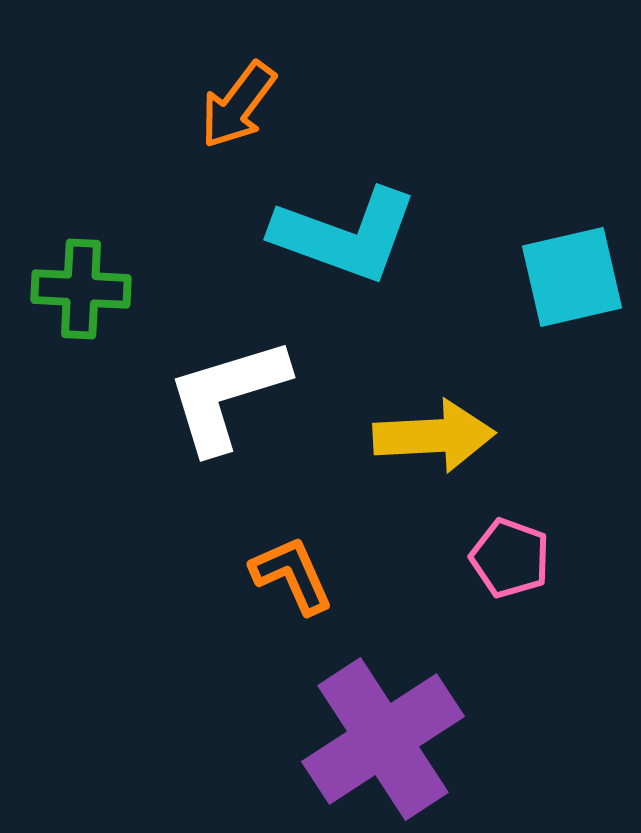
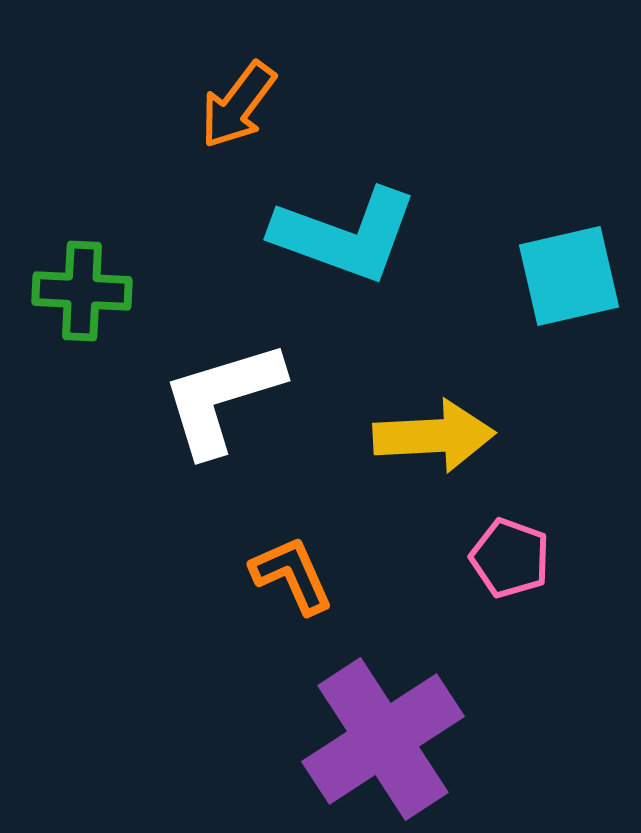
cyan square: moved 3 px left, 1 px up
green cross: moved 1 px right, 2 px down
white L-shape: moved 5 px left, 3 px down
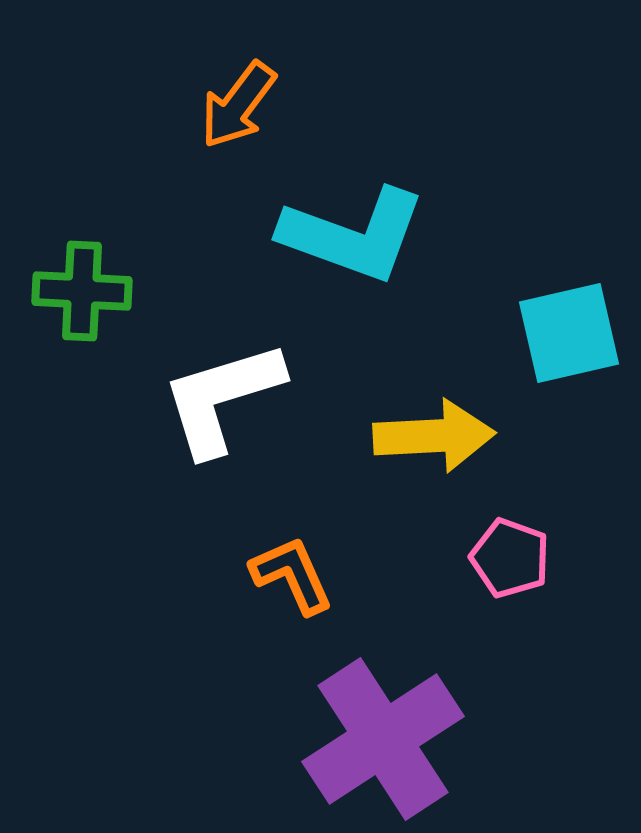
cyan L-shape: moved 8 px right
cyan square: moved 57 px down
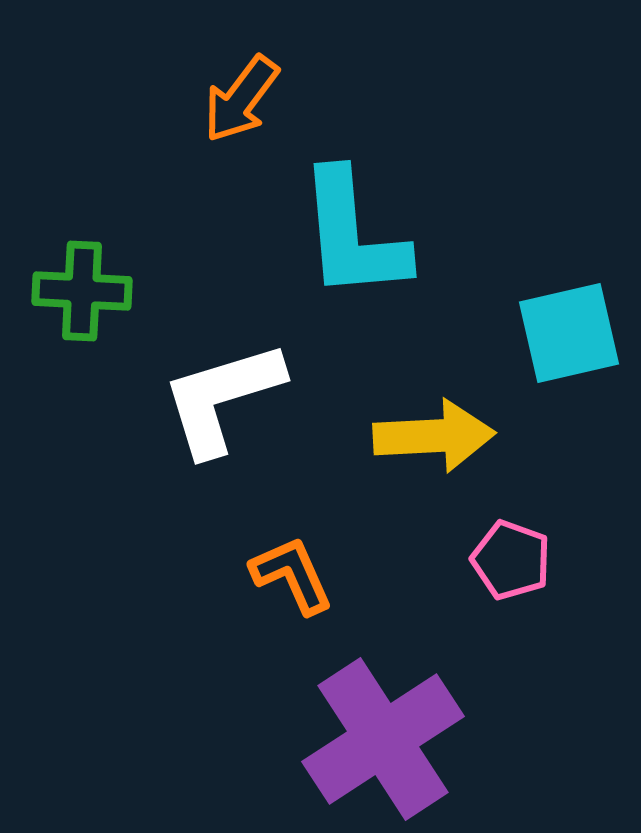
orange arrow: moved 3 px right, 6 px up
cyan L-shape: rotated 65 degrees clockwise
pink pentagon: moved 1 px right, 2 px down
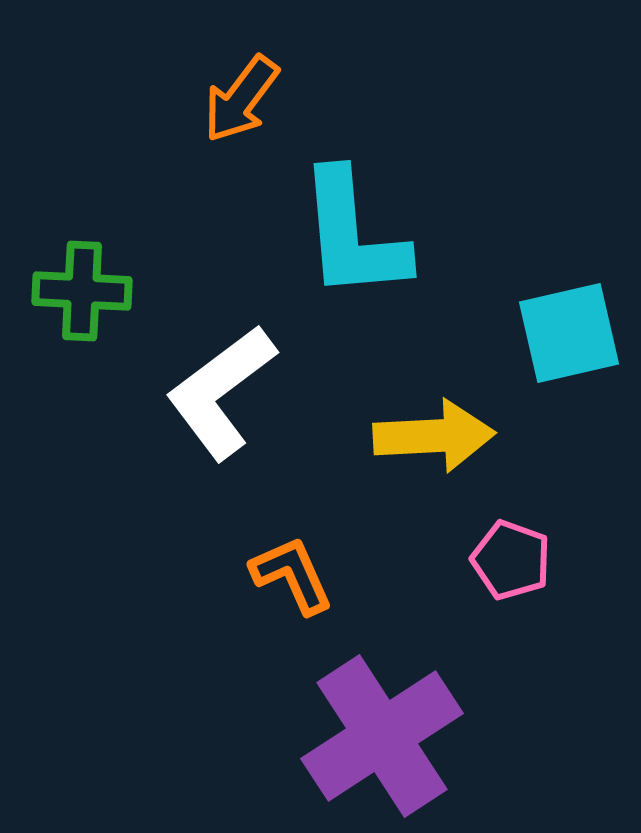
white L-shape: moved 1 px left, 6 px up; rotated 20 degrees counterclockwise
purple cross: moved 1 px left, 3 px up
